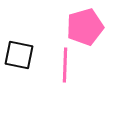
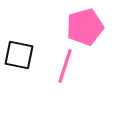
pink line: moved 1 px down; rotated 16 degrees clockwise
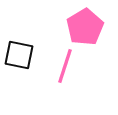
pink pentagon: rotated 15 degrees counterclockwise
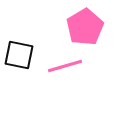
pink line: rotated 56 degrees clockwise
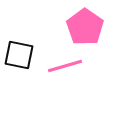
pink pentagon: rotated 6 degrees counterclockwise
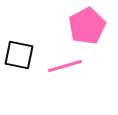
pink pentagon: moved 2 px right, 1 px up; rotated 9 degrees clockwise
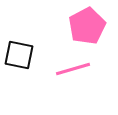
pink line: moved 8 px right, 3 px down
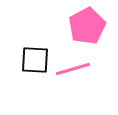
black square: moved 16 px right, 5 px down; rotated 8 degrees counterclockwise
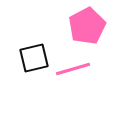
black square: moved 1 px left, 2 px up; rotated 16 degrees counterclockwise
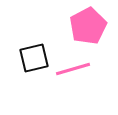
pink pentagon: moved 1 px right
